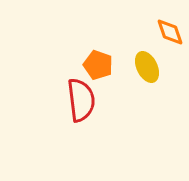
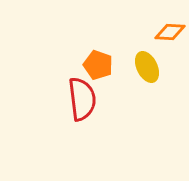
orange diamond: rotated 68 degrees counterclockwise
red semicircle: moved 1 px right, 1 px up
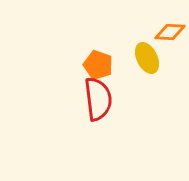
yellow ellipse: moved 9 px up
red semicircle: moved 16 px right
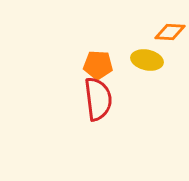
yellow ellipse: moved 2 px down; rotated 52 degrees counterclockwise
orange pentagon: rotated 16 degrees counterclockwise
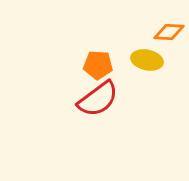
orange diamond: moved 1 px left
red semicircle: rotated 60 degrees clockwise
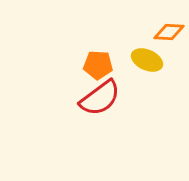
yellow ellipse: rotated 12 degrees clockwise
red semicircle: moved 2 px right, 1 px up
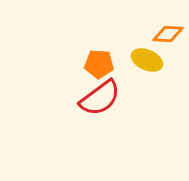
orange diamond: moved 1 px left, 2 px down
orange pentagon: moved 1 px right, 1 px up
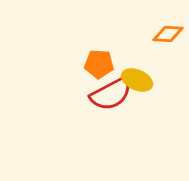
yellow ellipse: moved 10 px left, 20 px down
red semicircle: moved 11 px right, 4 px up; rotated 9 degrees clockwise
